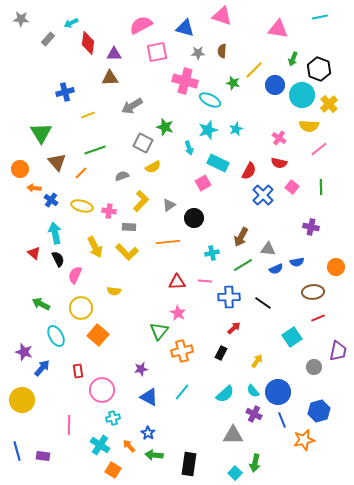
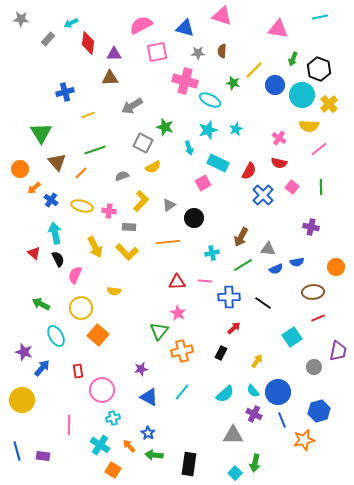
orange arrow at (34, 188): rotated 48 degrees counterclockwise
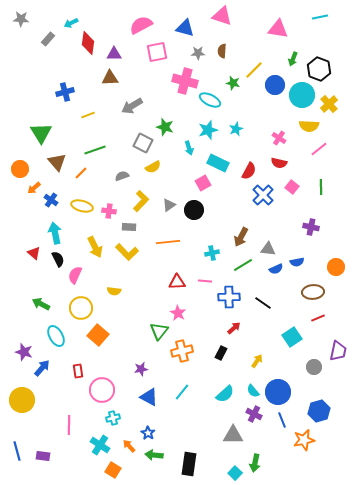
black circle at (194, 218): moved 8 px up
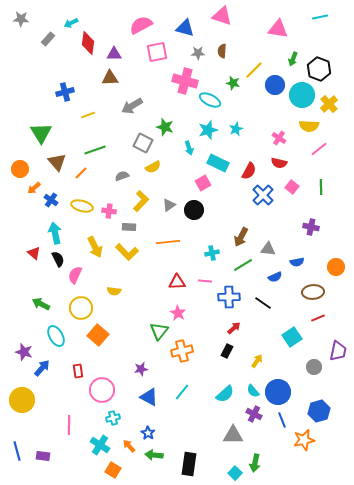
blue semicircle at (276, 269): moved 1 px left, 8 px down
black rectangle at (221, 353): moved 6 px right, 2 px up
